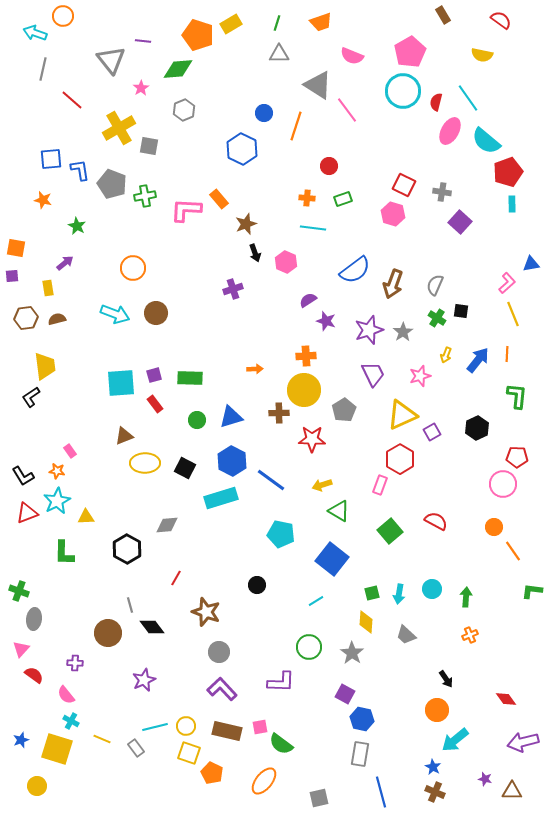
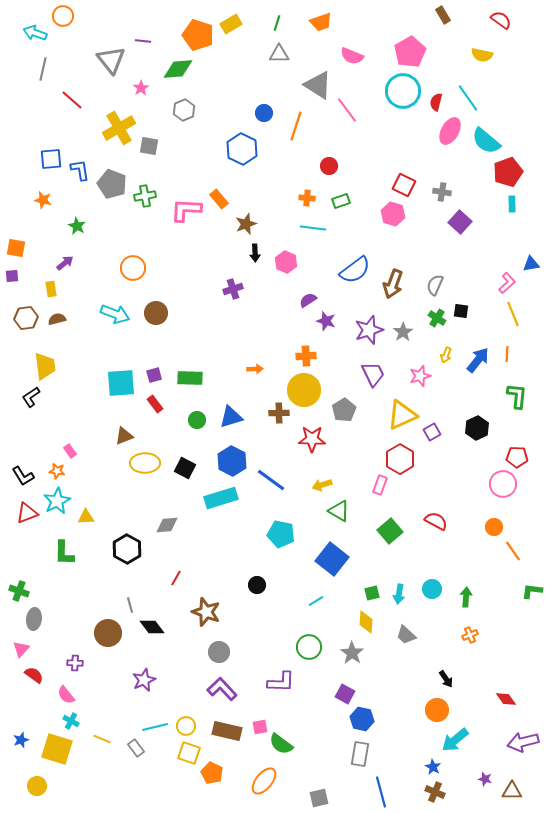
green rectangle at (343, 199): moved 2 px left, 2 px down
black arrow at (255, 253): rotated 18 degrees clockwise
yellow rectangle at (48, 288): moved 3 px right, 1 px down
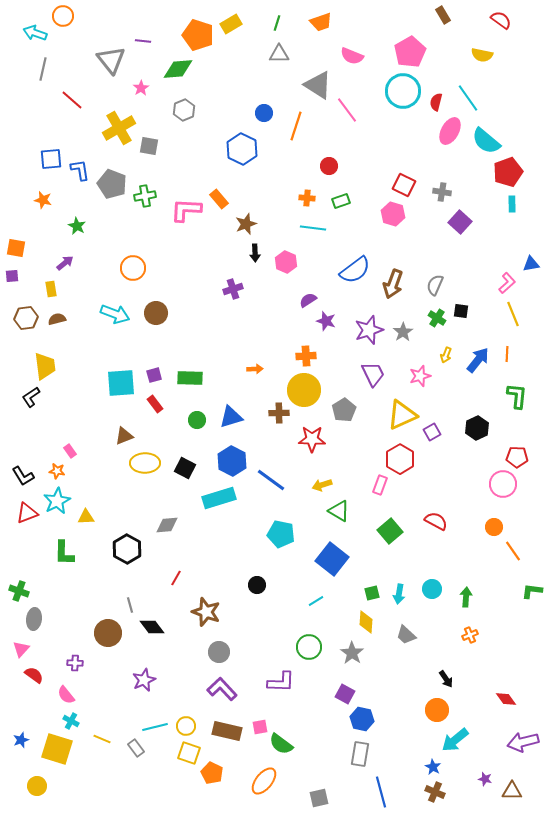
cyan rectangle at (221, 498): moved 2 px left
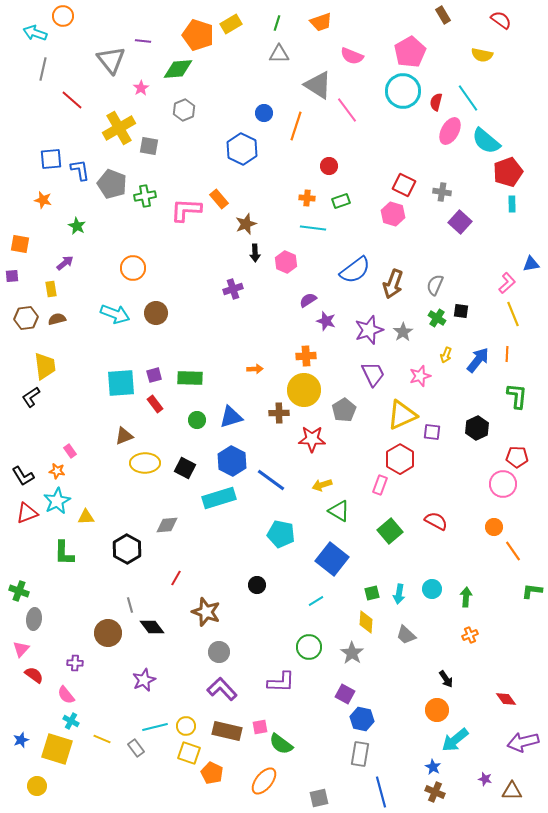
orange square at (16, 248): moved 4 px right, 4 px up
purple square at (432, 432): rotated 36 degrees clockwise
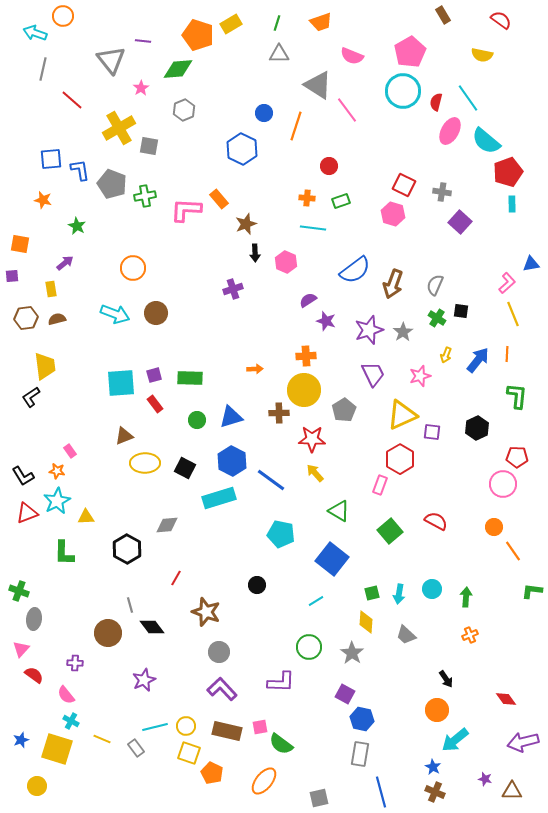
yellow arrow at (322, 485): moved 7 px left, 12 px up; rotated 66 degrees clockwise
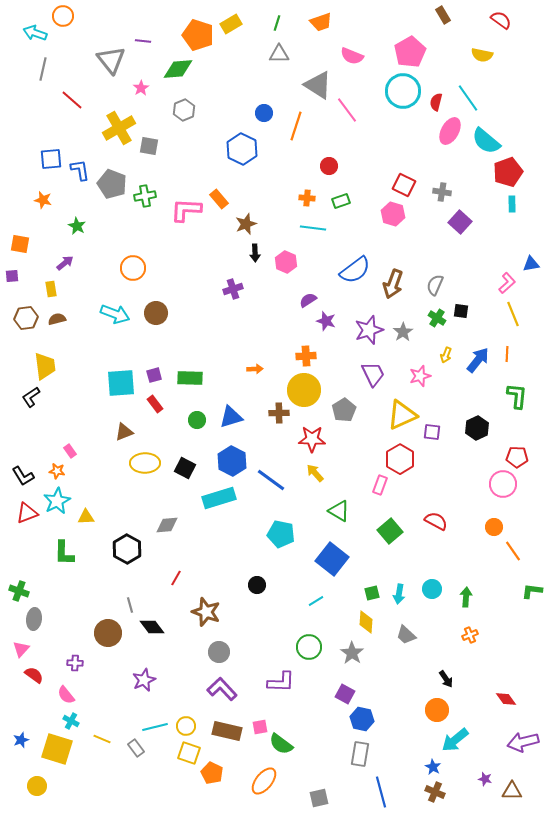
brown triangle at (124, 436): moved 4 px up
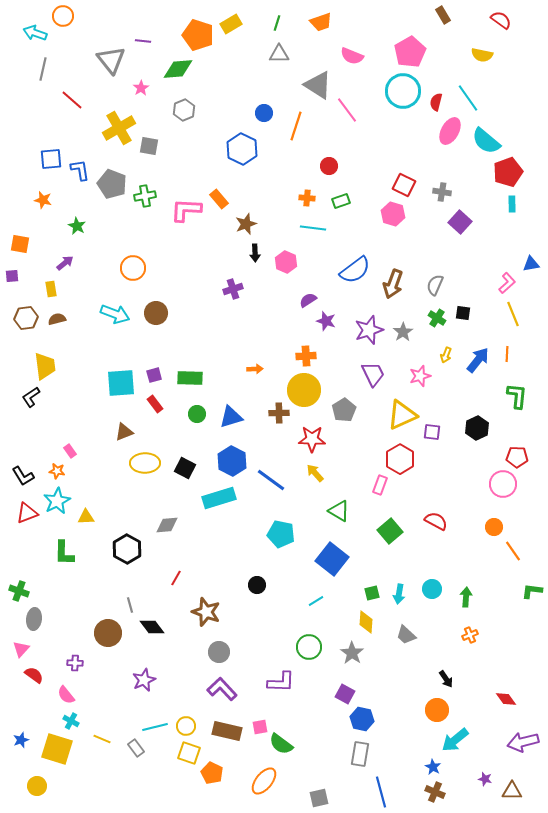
black square at (461, 311): moved 2 px right, 2 px down
green circle at (197, 420): moved 6 px up
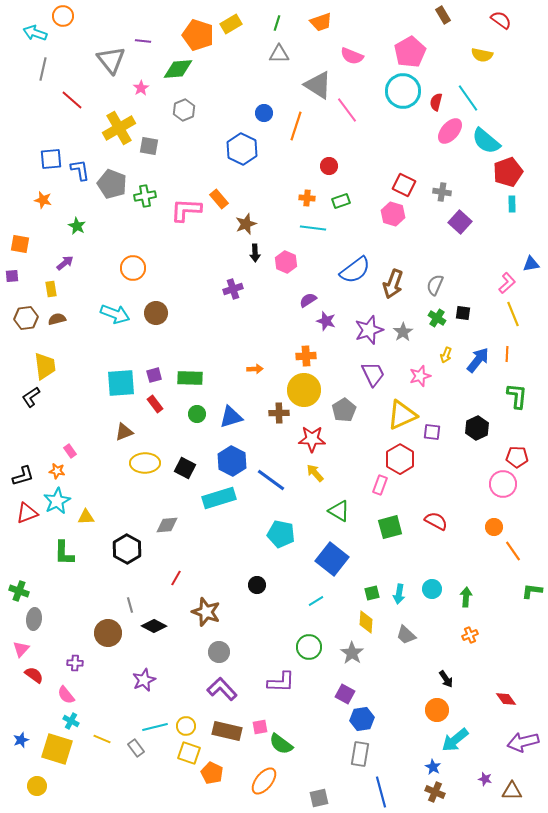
pink ellipse at (450, 131): rotated 12 degrees clockwise
black L-shape at (23, 476): rotated 75 degrees counterclockwise
green square at (390, 531): moved 4 px up; rotated 25 degrees clockwise
black diamond at (152, 627): moved 2 px right, 1 px up; rotated 25 degrees counterclockwise
blue hexagon at (362, 719): rotated 20 degrees counterclockwise
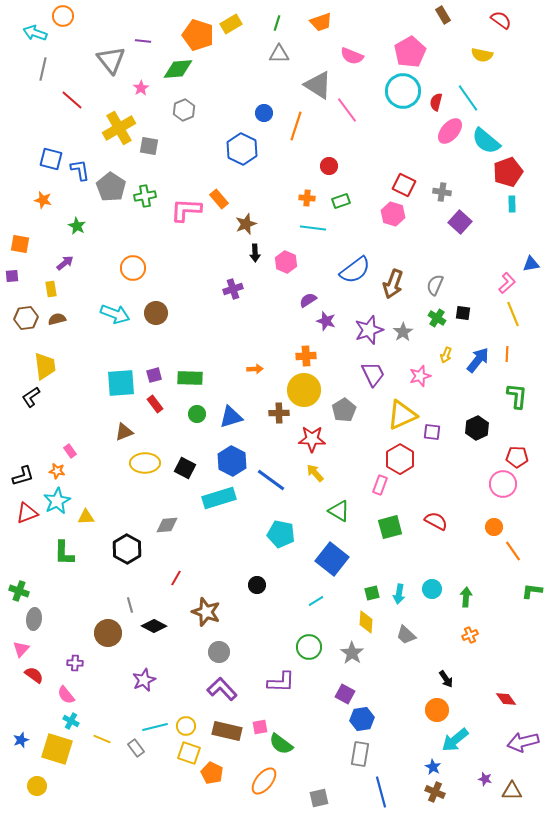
blue square at (51, 159): rotated 20 degrees clockwise
gray pentagon at (112, 184): moved 1 px left, 3 px down; rotated 12 degrees clockwise
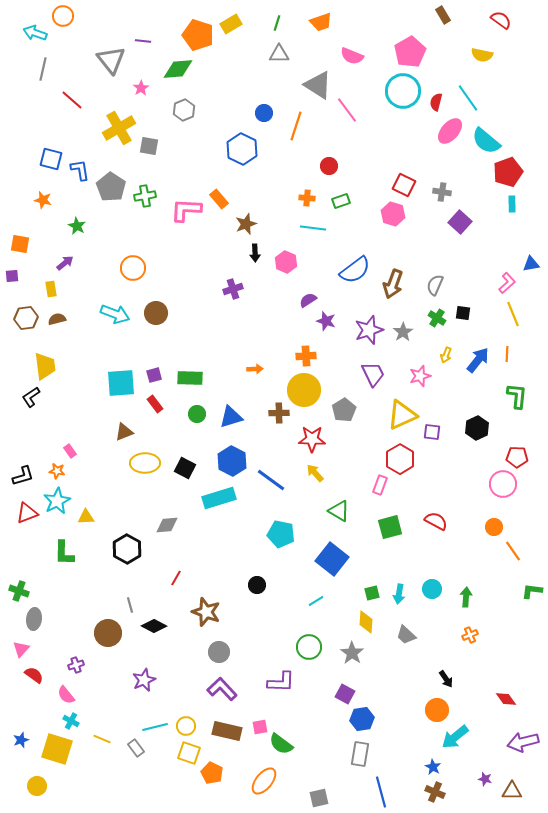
purple cross at (75, 663): moved 1 px right, 2 px down; rotated 21 degrees counterclockwise
cyan arrow at (455, 740): moved 3 px up
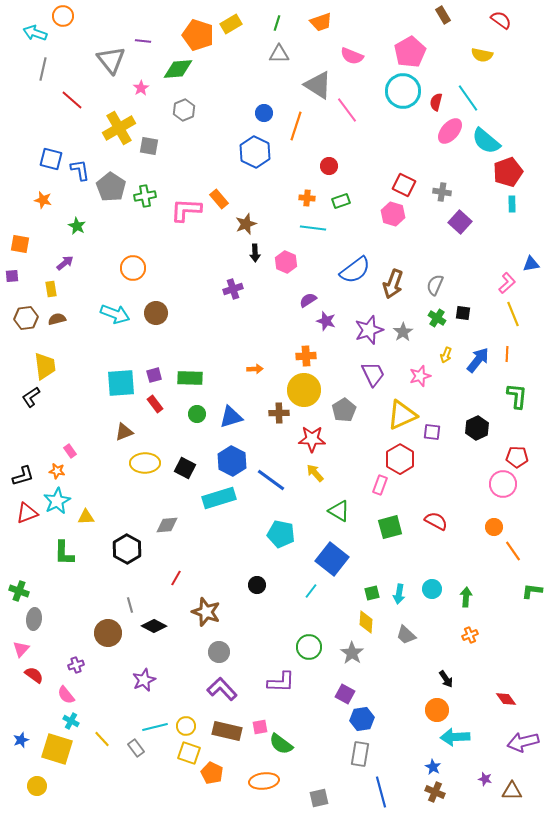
blue hexagon at (242, 149): moved 13 px right, 3 px down
cyan line at (316, 601): moved 5 px left, 10 px up; rotated 21 degrees counterclockwise
cyan arrow at (455, 737): rotated 36 degrees clockwise
yellow line at (102, 739): rotated 24 degrees clockwise
orange ellipse at (264, 781): rotated 44 degrees clockwise
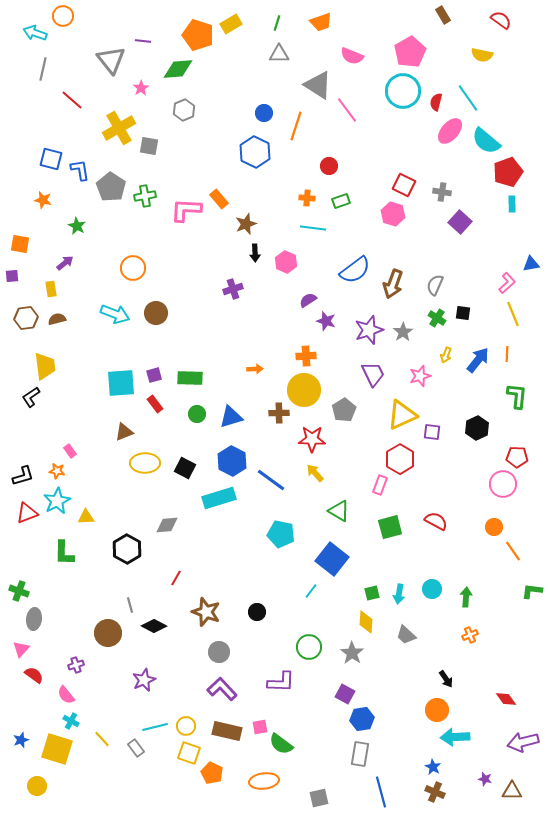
black circle at (257, 585): moved 27 px down
